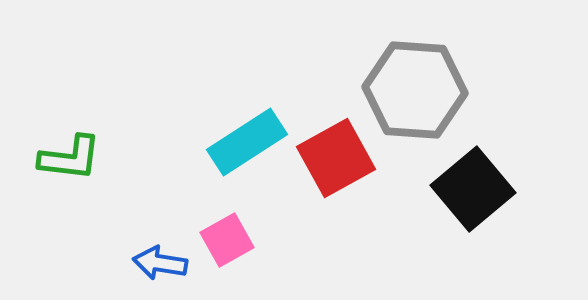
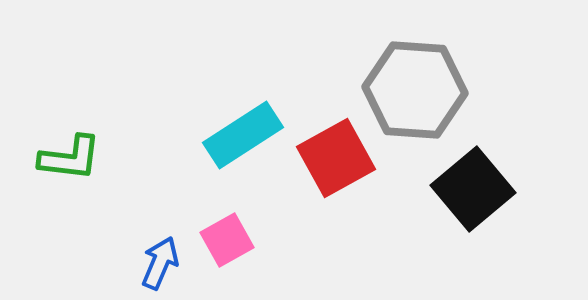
cyan rectangle: moved 4 px left, 7 px up
blue arrow: rotated 104 degrees clockwise
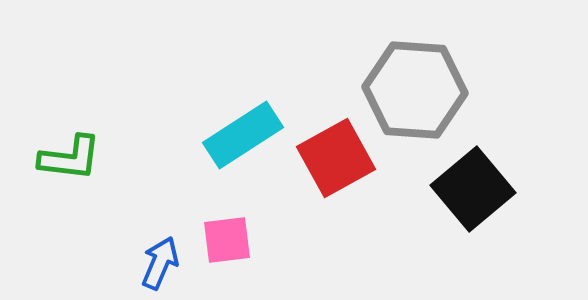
pink square: rotated 22 degrees clockwise
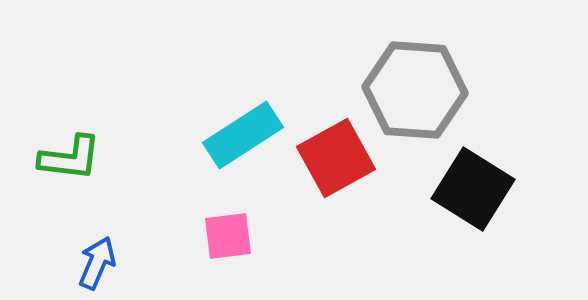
black square: rotated 18 degrees counterclockwise
pink square: moved 1 px right, 4 px up
blue arrow: moved 63 px left
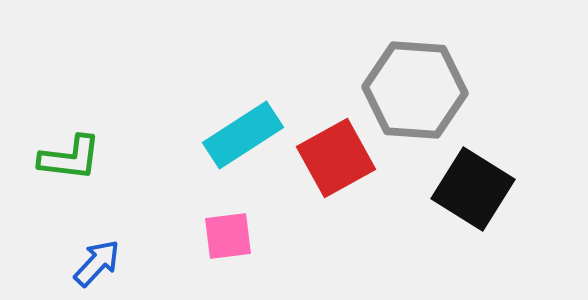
blue arrow: rotated 20 degrees clockwise
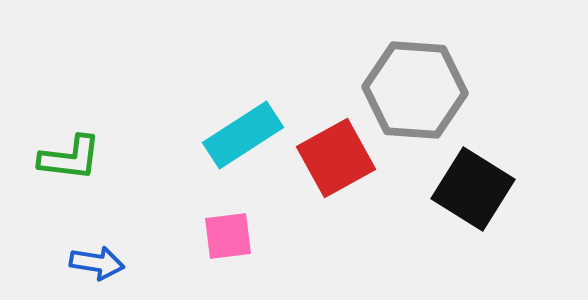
blue arrow: rotated 56 degrees clockwise
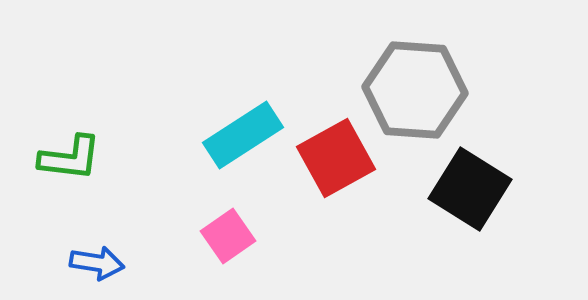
black square: moved 3 px left
pink square: rotated 28 degrees counterclockwise
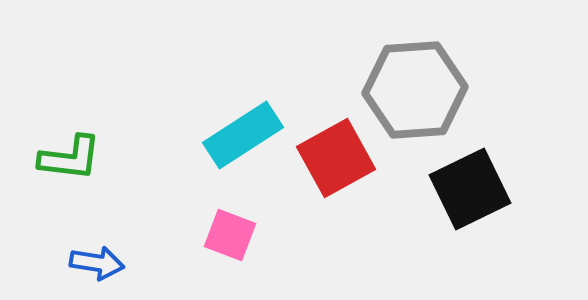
gray hexagon: rotated 8 degrees counterclockwise
black square: rotated 32 degrees clockwise
pink square: moved 2 px right, 1 px up; rotated 34 degrees counterclockwise
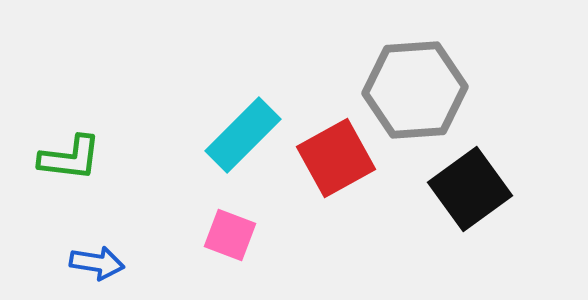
cyan rectangle: rotated 12 degrees counterclockwise
black square: rotated 10 degrees counterclockwise
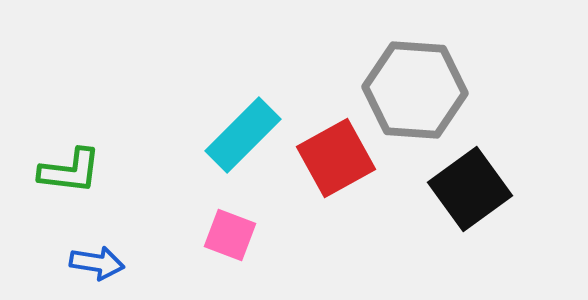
gray hexagon: rotated 8 degrees clockwise
green L-shape: moved 13 px down
